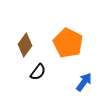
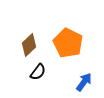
brown diamond: moved 4 px right; rotated 10 degrees clockwise
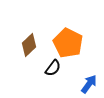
black semicircle: moved 15 px right, 4 px up
blue arrow: moved 5 px right, 2 px down
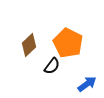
black semicircle: moved 1 px left, 2 px up
blue arrow: moved 2 px left; rotated 18 degrees clockwise
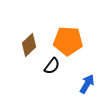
orange pentagon: moved 2 px up; rotated 24 degrees counterclockwise
blue arrow: rotated 24 degrees counterclockwise
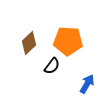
brown diamond: moved 2 px up
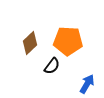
brown diamond: moved 1 px right
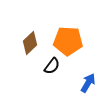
blue arrow: moved 1 px right, 1 px up
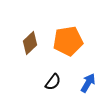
orange pentagon: rotated 12 degrees counterclockwise
black semicircle: moved 1 px right, 16 px down
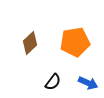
orange pentagon: moved 7 px right, 1 px down
blue arrow: rotated 84 degrees clockwise
